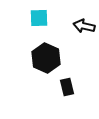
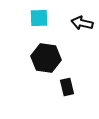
black arrow: moved 2 px left, 3 px up
black hexagon: rotated 16 degrees counterclockwise
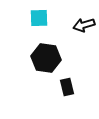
black arrow: moved 2 px right, 2 px down; rotated 30 degrees counterclockwise
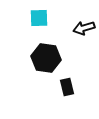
black arrow: moved 3 px down
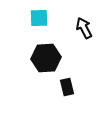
black arrow: rotated 80 degrees clockwise
black hexagon: rotated 12 degrees counterclockwise
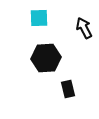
black rectangle: moved 1 px right, 2 px down
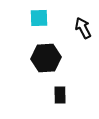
black arrow: moved 1 px left
black rectangle: moved 8 px left, 6 px down; rotated 12 degrees clockwise
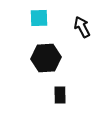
black arrow: moved 1 px left, 1 px up
